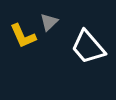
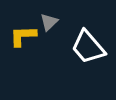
yellow L-shape: rotated 112 degrees clockwise
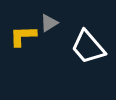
gray triangle: moved 1 px down; rotated 12 degrees clockwise
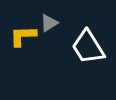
white trapezoid: rotated 9 degrees clockwise
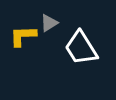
white trapezoid: moved 7 px left, 1 px down
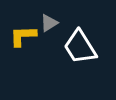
white trapezoid: moved 1 px left, 1 px up
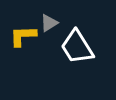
white trapezoid: moved 3 px left
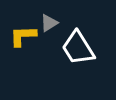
white trapezoid: moved 1 px right, 1 px down
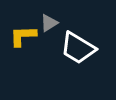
white trapezoid: rotated 27 degrees counterclockwise
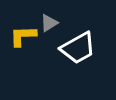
white trapezoid: rotated 60 degrees counterclockwise
